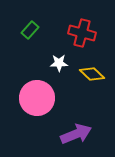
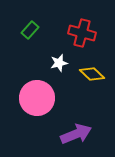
white star: rotated 12 degrees counterclockwise
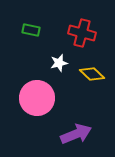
green rectangle: moved 1 px right; rotated 60 degrees clockwise
